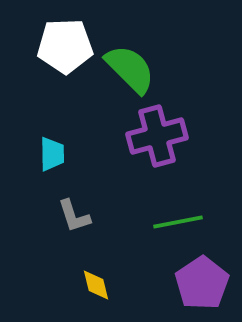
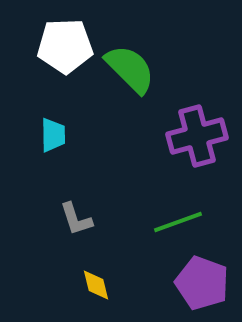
purple cross: moved 40 px right
cyan trapezoid: moved 1 px right, 19 px up
gray L-shape: moved 2 px right, 3 px down
green line: rotated 9 degrees counterclockwise
purple pentagon: rotated 18 degrees counterclockwise
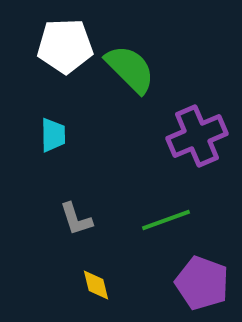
purple cross: rotated 8 degrees counterclockwise
green line: moved 12 px left, 2 px up
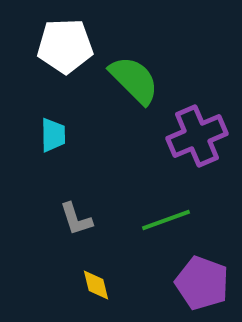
green semicircle: moved 4 px right, 11 px down
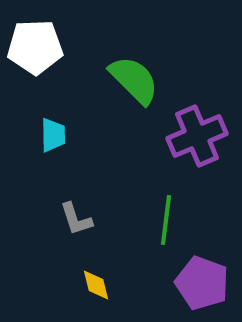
white pentagon: moved 30 px left, 1 px down
green line: rotated 63 degrees counterclockwise
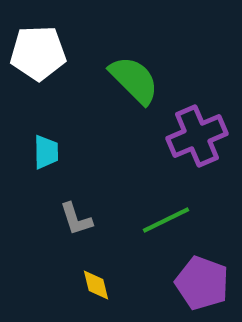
white pentagon: moved 3 px right, 6 px down
cyan trapezoid: moved 7 px left, 17 px down
green line: rotated 57 degrees clockwise
